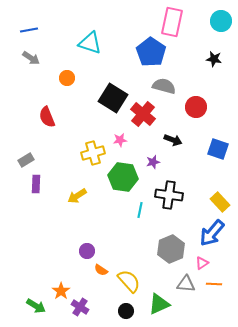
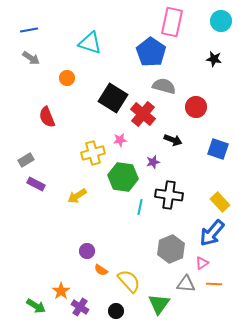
purple rectangle: rotated 66 degrees counterclockwise
cyan line: moved 3 px up
green triangle: rotated 30 degrees counterclockwise
black circle: moved 10 px left
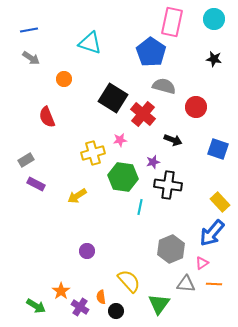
cyan circle: moved 7 px left, 2 px up
orange circle: moved 3 px left, 1 px down
black cross: moved 1 px left, 10 px up
orange semicircle: moved 27 px down; rotated 48 degrees clockwise
